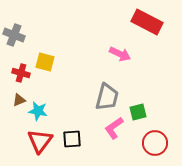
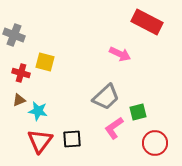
gray trapezoid: moved 1 px left; rotated 32 degrees clockwise
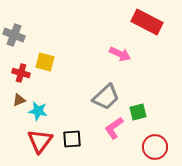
red circle: moved 4 px down
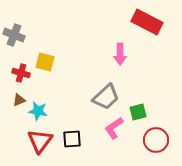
pink arrow: rotated 65 degrees clockwise
red circle: moved 1 px right, 7 px up
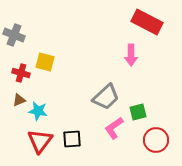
pink arrow: moved 11 px right, 1 px down
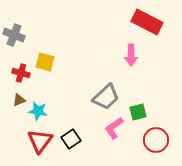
black square: moved 1 px left; rotated 30 degrees counterclockwise
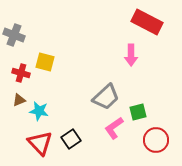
cyan star: moved 1 px right
red triangle: moved 2 px down; rotated 20 degrees counterclockwise
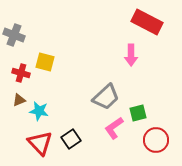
green square: moved 1 px down
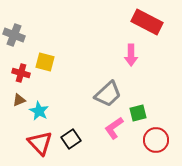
gray trapezoid: moved 2 px right, 3 px up
cyan star: rotated 18 degrees clockwise
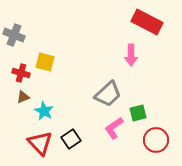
brown triangle: moved 4 px right, 3 px up
cyan star: moved 5 px right
